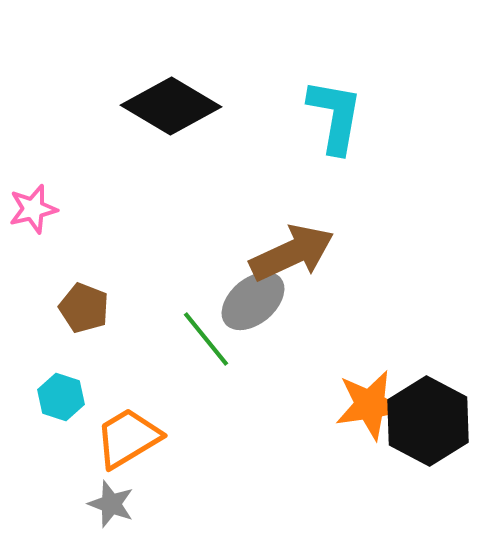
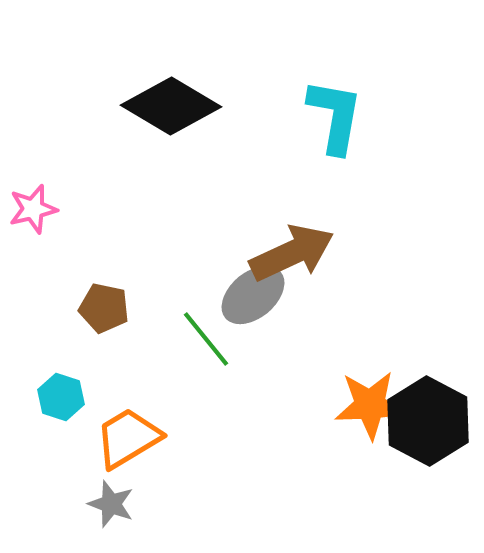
gray ellipse: moved 6 px up
brown pentagon: moved 20 px right; rotated 9 degrees counterclockwise
orange star: rotated 6 degrees clockwise
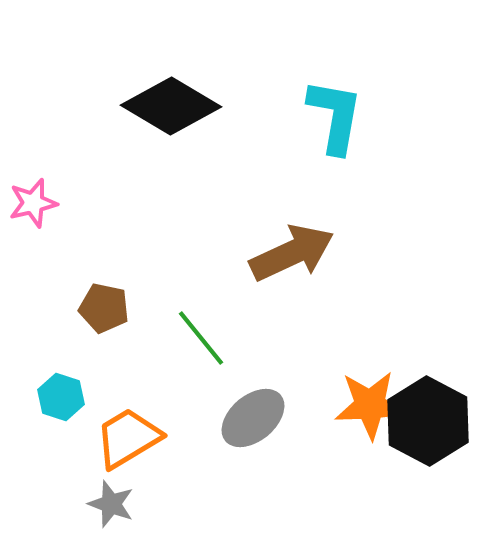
pink star: moved 6 px up
gray ellipse: moved 123 px down
green line: moved 5 px left, 1 px up
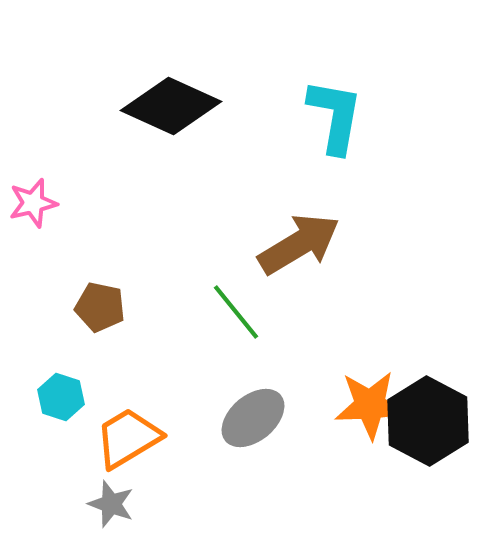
black diamond: rotated 6 degrees counterclockwise
brown arrow: moved 7 px right, 9 px up; rotated 6 degrees counterclockwise
brown pentagon: moved 4 px left, 1 px up
green line: moved 35 px right, 26 px up
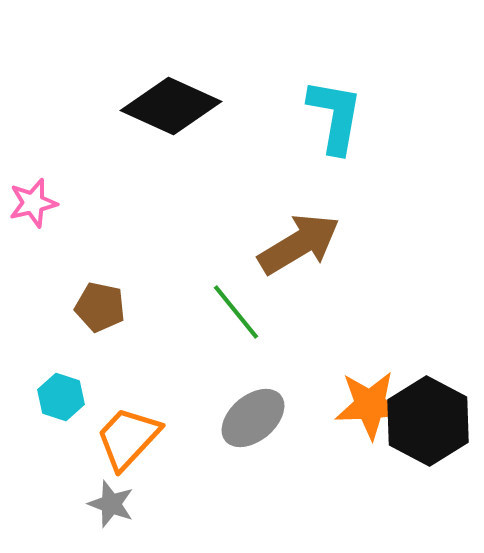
orange trapezoid: rotated 16 degrees counterclockwise
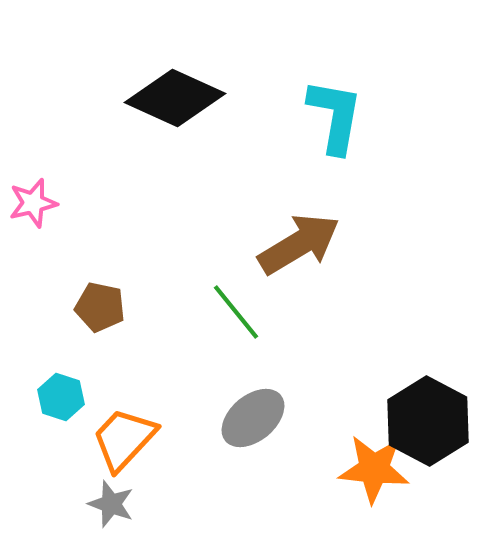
black diamond: moved 4 px right, 8 px up
orange star: moved 4 px right, 64 px down; rotated 8 degrees clockwise
orange trapezoid: moved 4 px left, 1 px down
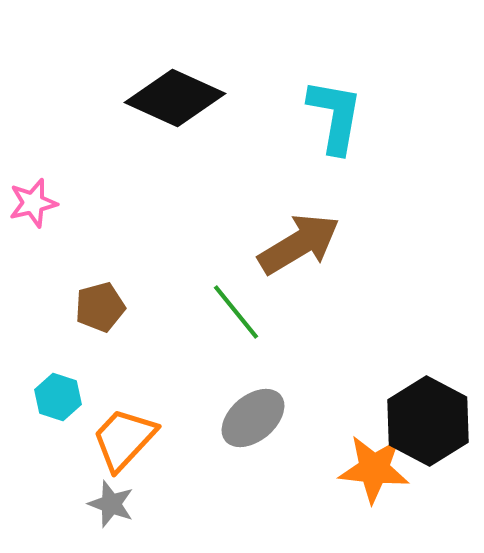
brown pentagon: rotated 27 degrees counterclockwise
cyan hexagon: moved 3 px left
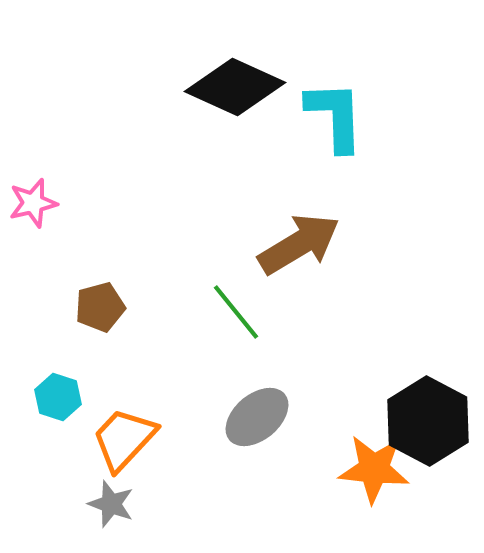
black diamond: moved 60 px right, 11 px up
cyan L-shape: rotated 12 degrees counterclockwise
gray ellipse: moved 4 px right, 1 px up
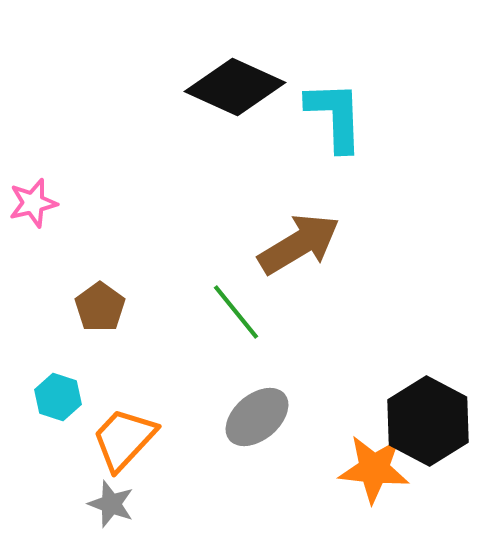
brown pentagon: rotated 21 degrees counterclockwise
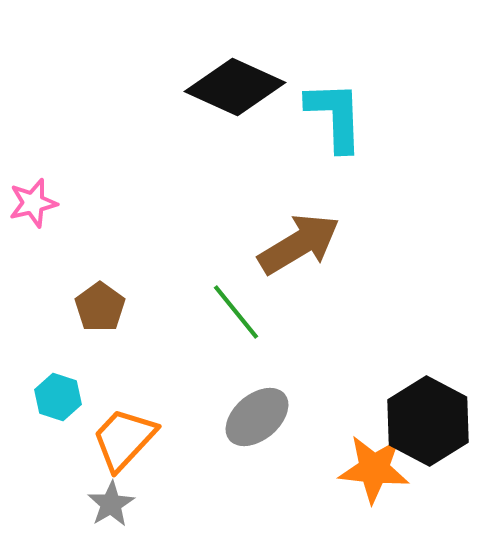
gray star: rotated 21 degrees clockwise
